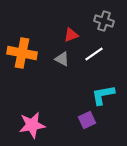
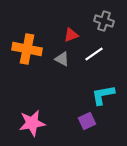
orange cross: moved 5 px right, 4 px up
purple square: moved 1 px down
pink star: moved 2 px up
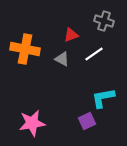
orange cross: moved 2 px left
cyan L-shape: moved 3 px down
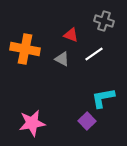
red triangle: rotated 42 degrees clockwise
purple square: rotated 18 degrees counterclockwise
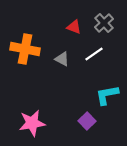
gray cross: moved 2 px down; rotated 30 degrees clockwise
red triangle: moved 3 px right, 8 px up
cyan L-shape: moved 4 px right, 3 px up
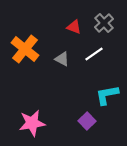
orange cross: rotated 28 degrees clockwise
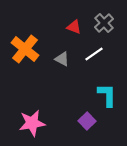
cyan L-shape: rotated 100 degrees clockwise
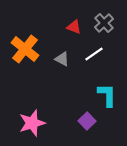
pink star: rotated 8 degrees counterclockwise
